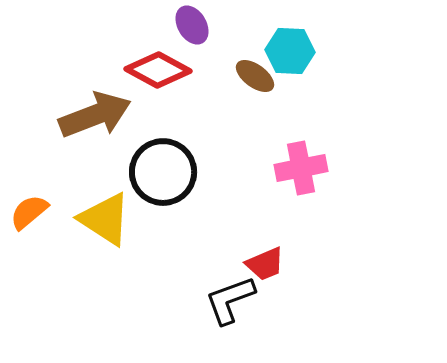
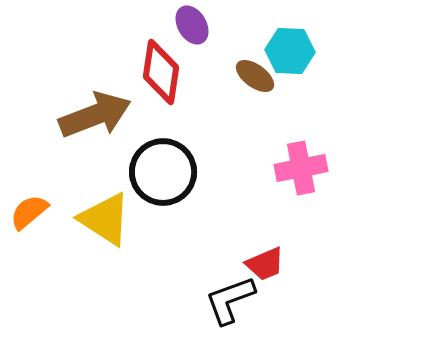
red diamond: moved 3 px right, 2 px down; rotated 70 degrees clockwise
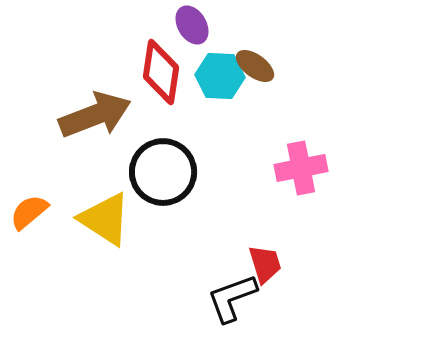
cyan hexagon: moved 70 px left, 25 px down
brown ellipse: moved 10 px up
red trapezoid: rotated 84 degrees counterclockwise
black L-shape: moved 2 px right, 2 px up
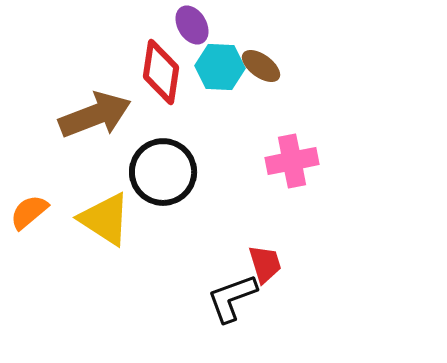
brown ellipse: moved 6 px right
cyan hexagon: moved 9 px up
pink cross: moved 9 px left, 7 px up
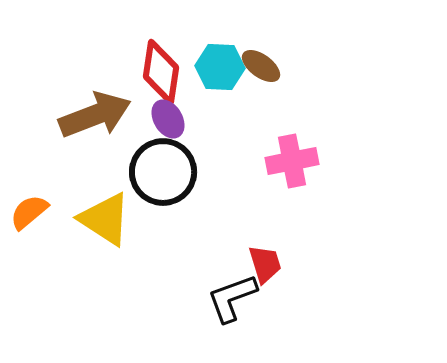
purple ellipse: moved 24 px left, 94 px down
